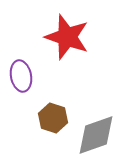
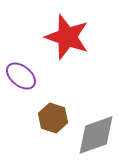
purple ellipse: rotated 40 degrees counterclockwise
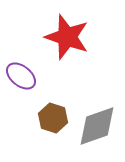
gray diamond: moved 1 px right, 9 px up
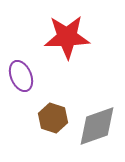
red star: rotated 21 degrees counterclockwise
purple ellipse: rotated 28 degrees clockwise
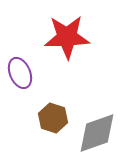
purple ellipse: moved 1 px left, 3 px up
gray diamond: moved 7 px down
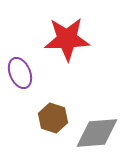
red star: moved 2 px down
gray diamond: rotated 15 degrees clockwise
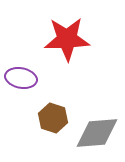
purple ellipse: moved 1 px right, 5 px down; rotated 56 degrees counterclockwise
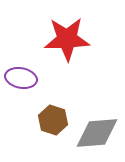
brown hexagon: moved 2 px down
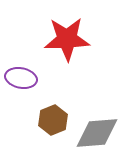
brown hexagon: rotated 20 degrees clockwise
